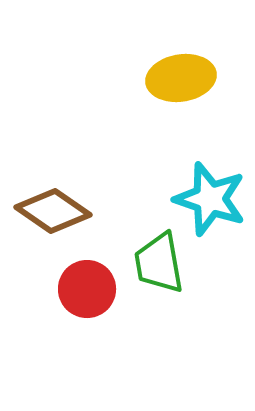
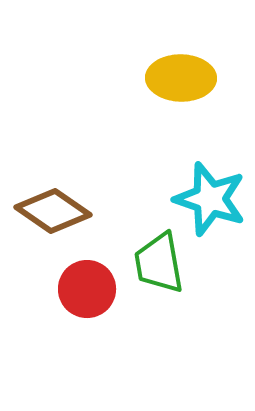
yellow ellipse: rotated 10 degrees clockwise
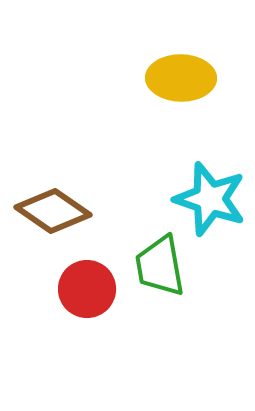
green trapezoid: moved 1 px right, 3 px down
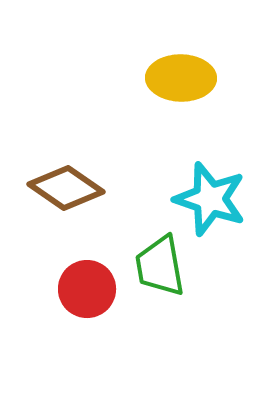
brown diamond: moved 13 px right, 23 px up
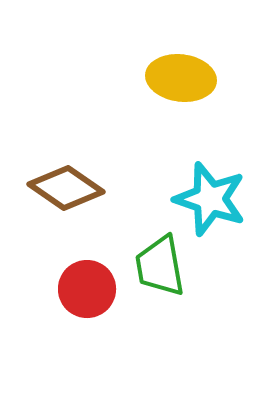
yellow ellipse: rotated 6 degrees clockwise
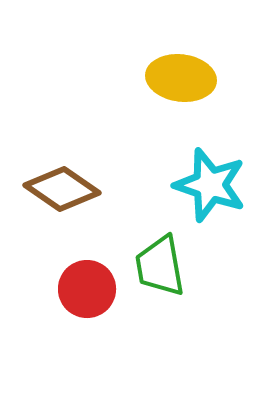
brown diamond: moved 4 px left, 1 px down
cyan star: moved 14 px up
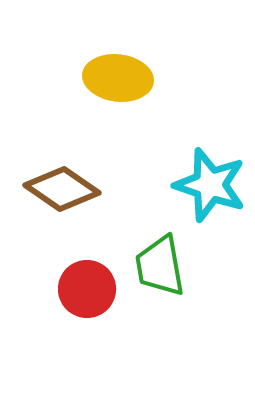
yellow ellipse: moved 63 px left
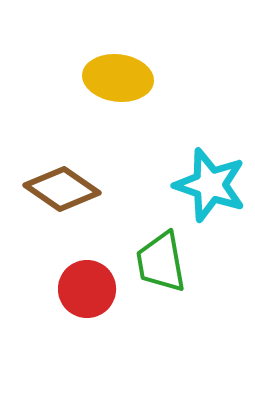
green trapezoid: moved 1 px right, 4 px up
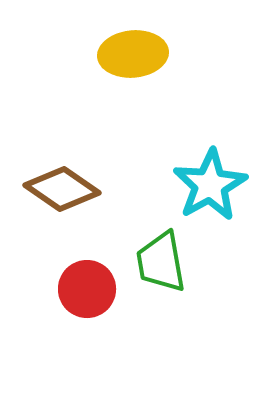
yellow ellipse: moved 15 px right, 24 px up; rotated 12 degrees counterclockwise
cyan star: rotated 24 degrees clockwise
